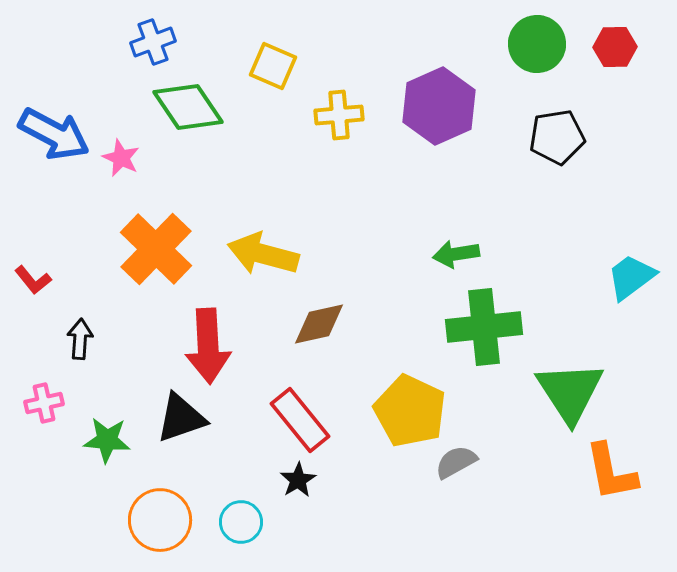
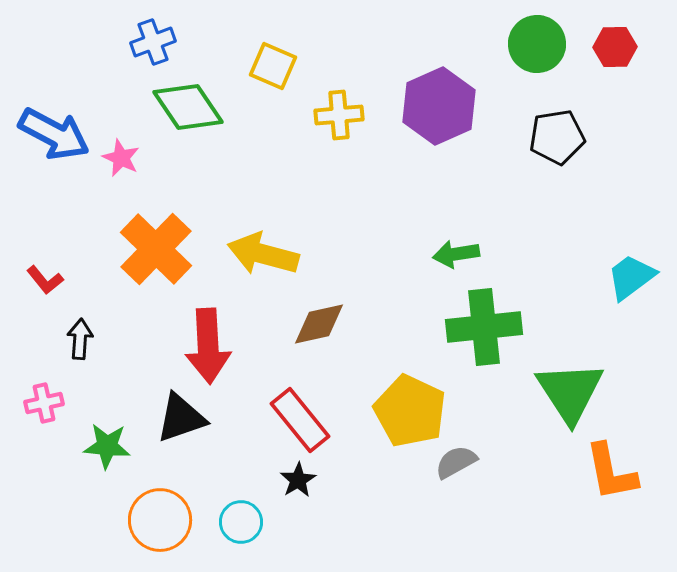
red L-shape: moved 12 px right
green star: moved 6 px down
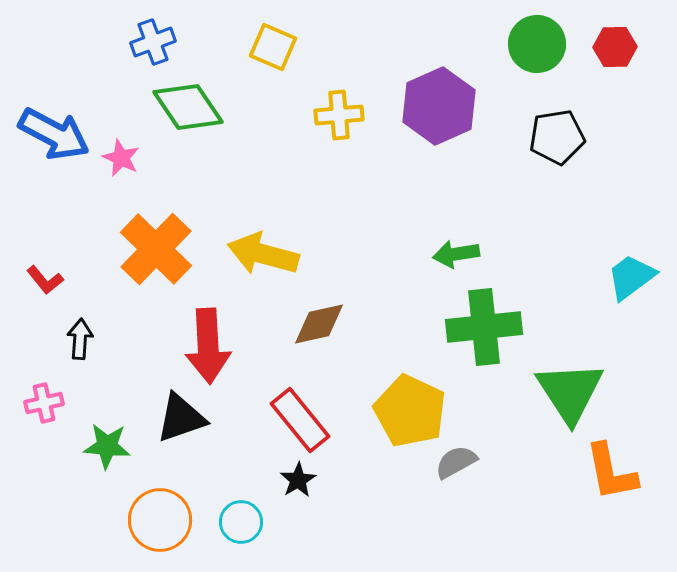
yellow square: moved 19 px up
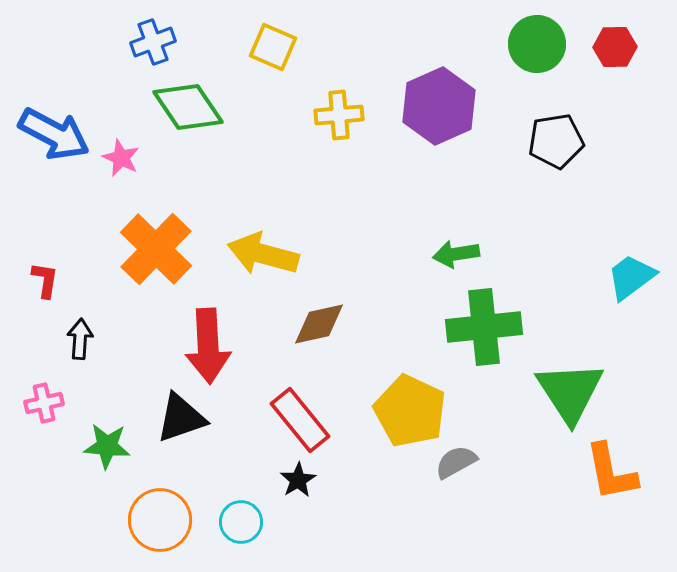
black pentagon: moved 1 px left, 4 px down
red L-shape: rotated 132 degrees counterclockwise
